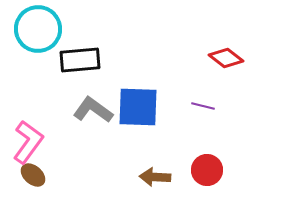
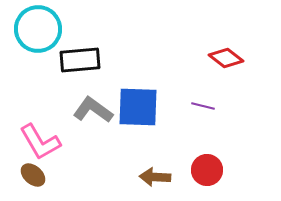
pink L-shape: moved 12 px right; rotated 114 degrees clockwise
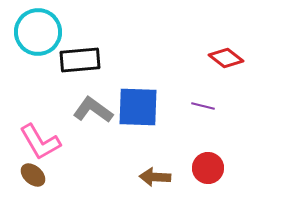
cyan circle: moved 3 px down
red circle: moved 1 px right, 2 px up
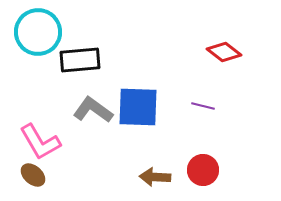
red diamond: moved 2 px left, 6 px up
red circle: moved 5 px left, 2 px down
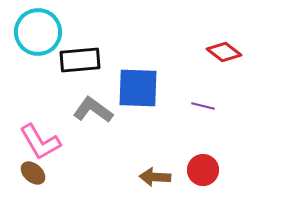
blue square: moved 19 px up
brown ellipse: moved 2 px up
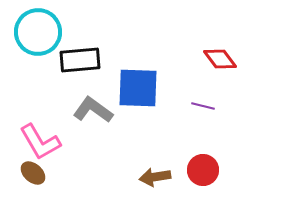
red diamond: moved 4 px left, 7 px down; rotated 16 degrees clockwise
brown arrow: rotated 12 degrees counterclockwise
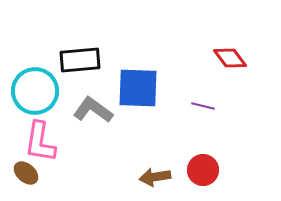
cyan circle: moved 3 px left, 59 px down
red diamond: moved 10 px right, 1 px up
pink L-shape: rotated 39 degrees clockwise
brown ellipse: moved 7 px left
